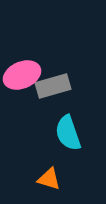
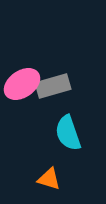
pink ellipse: moved 9 px down; rotated 12 degrees counterclockwise
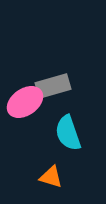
pink ellipse: moved 3 px right, 18 px down
orange triangle: moved 2 px right, 2 px up
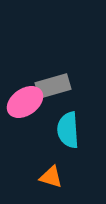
cyan semicircle: moved 3 px up; rotated 15 degrees clockwise
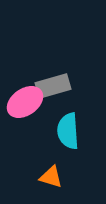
cyan semicircle: moved 1 px down
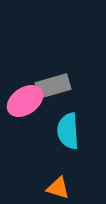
pink ellipse: moved 1 px up
orange triangle: moved 7 px right, 11 px down
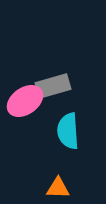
orange triangle: rotated 15 degrees counterclockwise
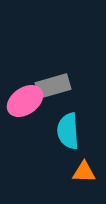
orange triangle: moved 26 px right, 16 px up
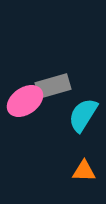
cyan semicircle: moved 15 px right, 16 px up; rotated 36 degrees clockwise
orange triangle: moved 1 px up
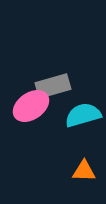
pink ellipse: moved 6 px right, 5 px down
cyan semicircle: rotated 42 degrees clockwise
